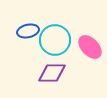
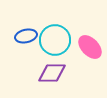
blue ellipse: moved 2 px left, 5 px down
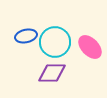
cyan circle: moved 2 px down
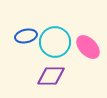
pink ellipse: moved 2 px left
purple diamond: moved 1 px left, 3 px down
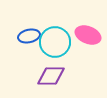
blue ellipse: moved 3 px right
pink ellipse: moved 12 px up; rotated 25 degrees counterclockwise
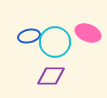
pink ellipse: moved 2 px up
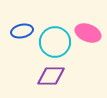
blue ellipse: moved 7 px left, 5 px up
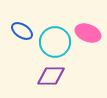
blue ellipse: rotated 45 degrees clockwise
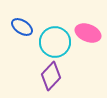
blue ellipse: moved 4 px up
purple diamond: rotated 48 degrees counterclockwise
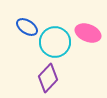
blue ellipse: moved 5 px right
purple diamond: moved 3 px left, 2 px down
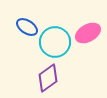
pink ellipse: rotated 50 degrees counterclockwise
purple diamond: rotated 12 degrees clockwise
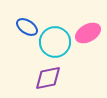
purple diamond: rotated 24 degrees clockwise
